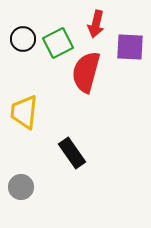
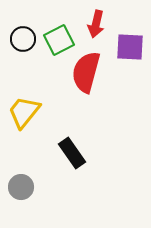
green square: moved 1 px right, 3 px up
yellow trapezoid: rotated 33 degrees clockwise
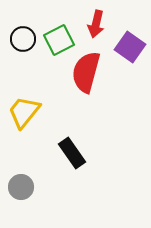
purple square: rotated 32 degrees clockwise
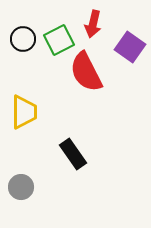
red arrow: moved 3 px left
red semicircle: rotated 42 degrees counterclockwise
yellow trapezoid: rotated 141 degrees clockwise
black rectangle: moved 1 px right, 1 px down
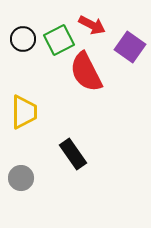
red arrow: moved 1 px left, 1 px down; rotated 76 degrees counterclockwise
gray circle: moved 9 px up
